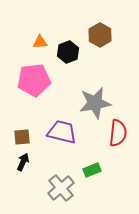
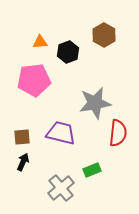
brown hexagon: moved 4 px right
purple trapezoid: moved 1 px left, 1 px down
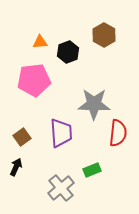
gray star: moved 1 px left, 1 px down; rotated 12 degrees clockwise
purple trapezoid: rotated 72 degrees clockwise
brown square: rotated 30 degrees counterclockwise
black arrow: moved 7 px left, 5 px down
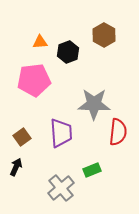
red semicircle: moved 1 px up
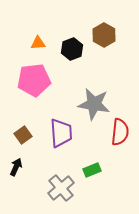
orange triangle: moved 2 px left, 1 px down
black hexagon: moved 4 px right, 3 px up
gray star: rotated 8 degrees clockwise
red semicircle: moved 2 px right
brown square: moved 1 px right, 2 px up
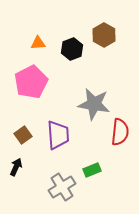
pink pentagon: moved 3 px left, 2 px down; rotated 20 degrees counterclockwise
purple trapezoid: moved 3 px left, 2 px down
gray cross: moved 1 px right, 1 px up; rotated 8 degrees clockwise
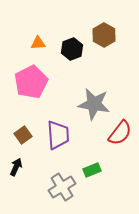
red semicircle: moved 1 px down; rotated 32 degrees clockwise
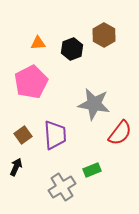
purple trapezoid: moved 3 px left
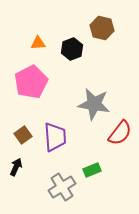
brown hexagon: moved 2 px left, 7 px up; rotated 15 degrees counterclockwise
purple trapezoid: moved 2 px down
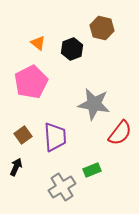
orange triangle: rotated 42 degrees clockwise
